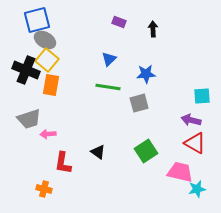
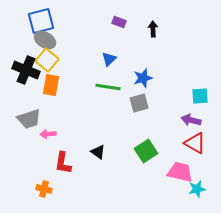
blue square: moved 4 px right, 1 px down
blue star: moved 3 px left, 4 px down; rotated 12 degrees counterclockwise
cyan square: moved 2 px left
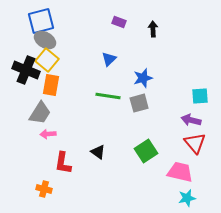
green line: moved 9 px down
gray trapezoid: moved 11 px right, 6 px up; rotated 40 degrees counterclockwise
red triangle: rotated 20 degrees clockwise
cyan star: moved 10 px left, 9 px down
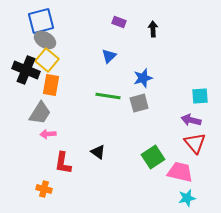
blue triangle: moved 3 px up
green square: moved 7 px right, 6 px down
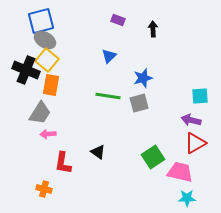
purple rectangle: moved 1 px left, 2 px up
red triangle: rotated 40 degrees clockwise
cyan star: rotated 12 degrees clockwise
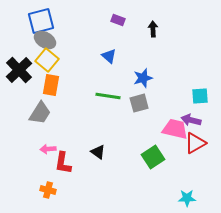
blue triangle: rotated 35 degrees counterclockwise
black cross: moved 7 px left; rotated 24 degrees clockwise
pink arrow: moved 15 px down
pink trapezoid: moved 5 px left, 43 px up
orange cross: moved 4 px right, 1 px down
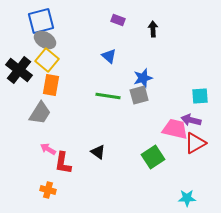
black cross: rotated 8 degrees counterclockwise
gray square: moved 8 px up
pink arrow: rotated 35 degrees clockwise
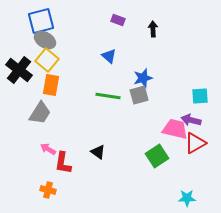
green square: moved 4 px right, 1 px up
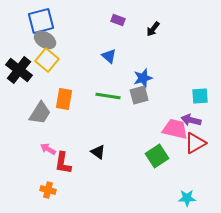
black arrow: rotated 140 degrees counterclockwise
orange rectangle: moved 13 px right, 14 px down
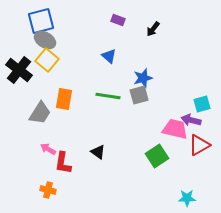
cyan square: moved 2 px right, 8 px down; rotated 12 degrees counterclockwise
red triangle: moved 4 px right, 2 px down
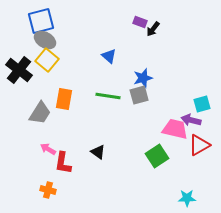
purple rectangle: moved 22 px right, 2 px down
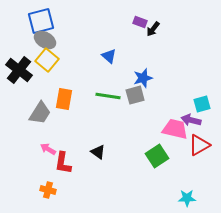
gray square: moved 4 px left
